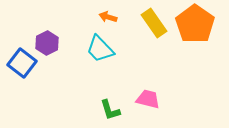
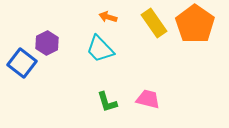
green L-shape: moved 3 px left, 8 px up
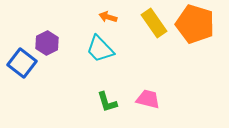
orange pentagon: rotated 18 degrees counterclockwise
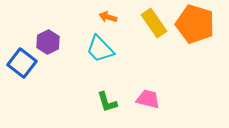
purple hexagon: moved 1 px right, 1 px up
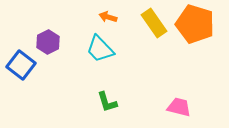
blue square: moved 1 px left, 2 px down
pink trapezoid: moved 31 px right, 8 px down
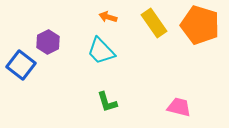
orange pentagon: moved 5 px right, 1 px down
cyan trapezoid: moved 1 px right, 2 px down
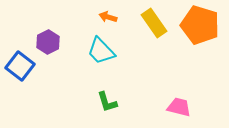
blue square: moved 1 px left, 1 px down
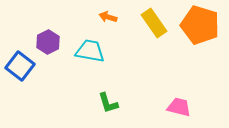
cyan trapezoid: moved 11 px left; rotated 144 degrees clockwise
green L-shape: moved 1 px right, 1 px down
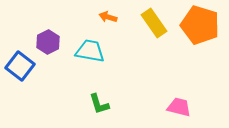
green L-shape: moved 9 px left, 1 px down
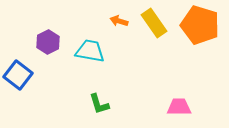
orange arrow: moved 11 px right, 4 px down
blue square: moved 2 px left, 9 px down
pink trapezoid: rotated 15 degrees counterclockwise
